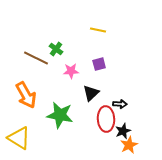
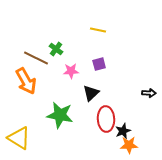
orange arrow: moved 14 px up
black arrow: moved 29 px right, 11 px up
orange star: rotated 24 degrees clockwise
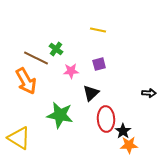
black star: rotated 14 degrees counterclockwise
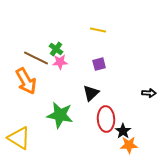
pink star: moved 11 px left, 9 px up
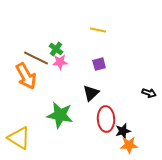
orange arrow: moved 5 px up
black arrow: rotated 16 degrees clockwise
black star: rotated 21 degrees clockwise
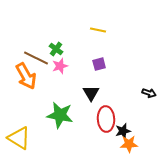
pink star: moved 4 px down; rotated 14 degrees counterclockwise
black triangle: rotated 18 degrees counterclockwise
orange star: moved 1 px up
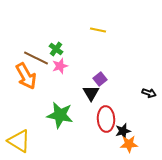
purple square: moved 1 px right, 15 px down; rotated 24 degrees counterclockwise
yellow triangle: moved 3 px down
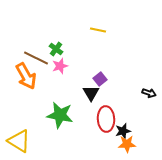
orange star: moved 2 px left
